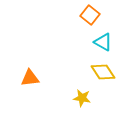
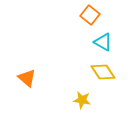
orange triangle: moved 3 px left; rotated 48 degrees clockwise
yellow star: moved 2 px down
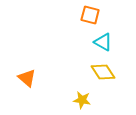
orange square: rotated 24 degrees counterclockwise
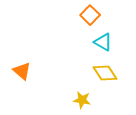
orange square: rotated 30 degrees clockwise
yellow diamond: moved 2 px right, 1 px down
orange triangle: moved 5 px left, 7 px up
